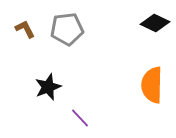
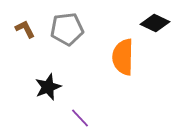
orange semicircle: moved 29 px left, 28 px up
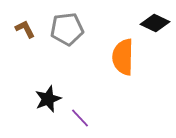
black star: moved 12 px down
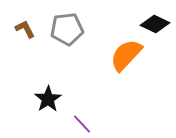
black diamond: moved 1 px down
orange semicircle: moved 3 px right, 2 px up; rotated 42 degrees clockwise
black star: rotated 12 degrees counterclockwise
purple line: moved 2 px right, 6 px down
